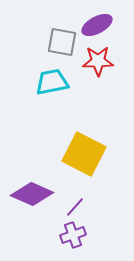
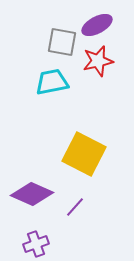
red star: rotated 12 degrees counterclockwise
purple cross: moved 37 px left, 9 px down
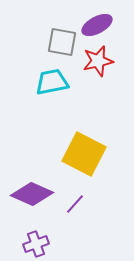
purple line: moved 3 px up
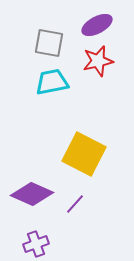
gray square: moved 13 px left, 1 px down
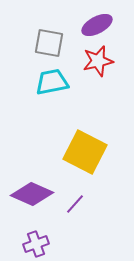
yellow square: moved 1 px right, 2 px up
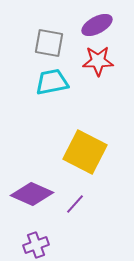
red star: rotated 12 degrees clockwise
purple cross: moved 1 px down
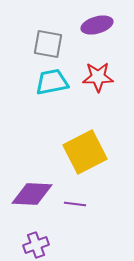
purple ellipse: rotated 12 degrees clockwise
gray square: moved 1 px left, 1 px down
red star: moved 16 px down
yellow square: rotated 36 degrees clockwise
purple diamond: rotated 21 degrees counterclockwise
purple line: rotated 55 degrees clockwise
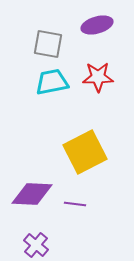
purple cross: rotated 30 degrees counterclockwise
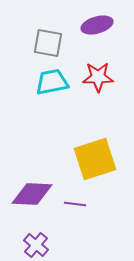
gray square: moved 1 px up
yellow square: moved 10 px right, 7 px down; rotated 9 degrees clockwise
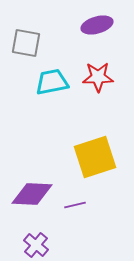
gray square: moved 22 px left
yellow square: moved 2 px up
purple line: moved 1 px down; rotated 20 degrees counterclockwise
